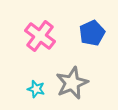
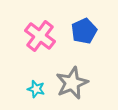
blue pentagon: moved 8 px left, 2 px up
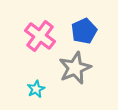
gray star: moved 3 px right, 15 px up
cyan star: rotated 30 degrees clockwise
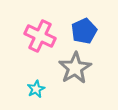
pink cross: rotated 12 degrees counterclockwise
gray star: rotated 8 degrees counterclockwise
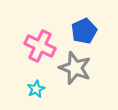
pink cross: moved 10 px down
gray star: rotated 20 degrees counterclockwise
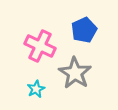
blue pentagon: moved 1 px up
gray star: moved 5 px down; rotated 12 degrees clockwise
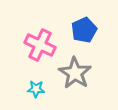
pink cross: moved 1 px up
cyan star: rotated 30 degrees clockwise
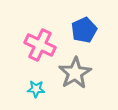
gray star: rotated 8 degrees clockwise
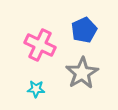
gray star: moved 7 px right
